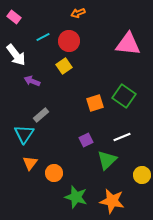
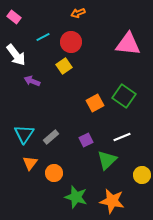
red circle: moved 2 px right, 1 px down
orange square: rotated 12 degrees counterclockwise
gray rectangle: moved 10 px right, 22 px down
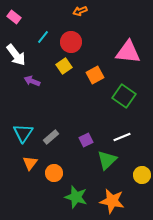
orange arrow: moved 2 px right, 2 px up
cyan line: rotated 24 degrees counterclockwise
pink triangle: moved 8 px down
orange square: moved 28 px up
cyan triangle: moved 1 px left, 1 px up
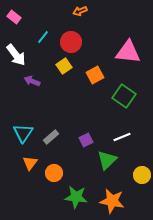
green star: rotated 10 degrees counterclockwise
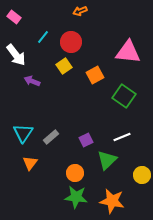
orange circle: moved 21 px right
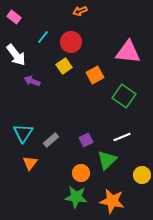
gray rectangle: moved 3 px down
orange circle: moved 6 px right
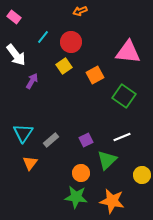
purple arrow: rotated 98 degrees clockwise
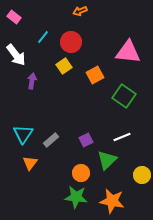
purple arrow: rotated 21 degrees counterclockwise
cyan triangle: moved 1 px down
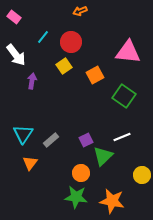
green triangle: moved 4 px left, 4 px up
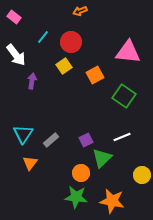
green triangle: moved 1 px left, 2 px down
